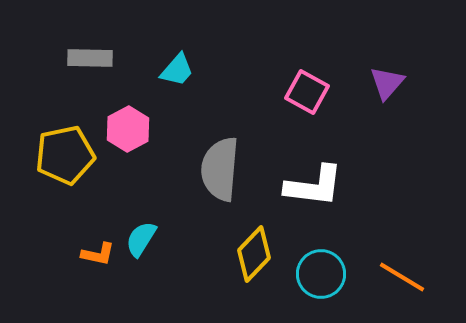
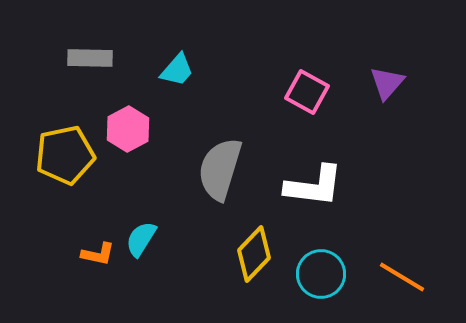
gray semicircle: rotated 12 degrees clockwise
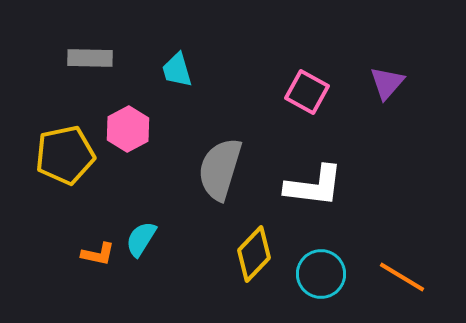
cyan trapezoid: rotated 123 degrees clockwise
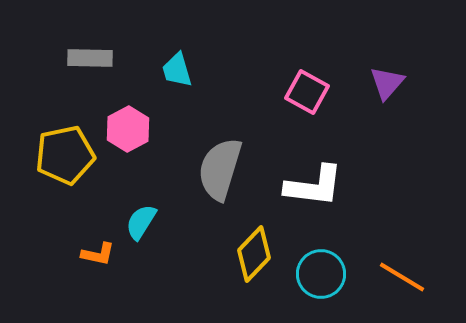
cyan semicircle: moved 17 px up
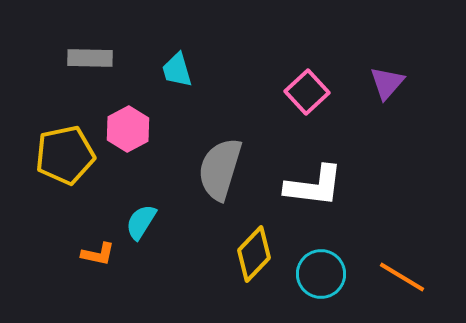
pink square: rotated 18 degrees clockwise
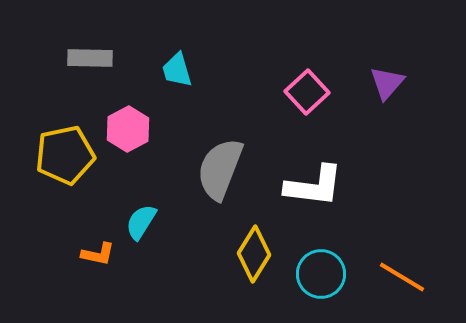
gray semicircle: rotated 4 degrees clockwise
yellow diamond: rotated 12 degrees counterclockwise
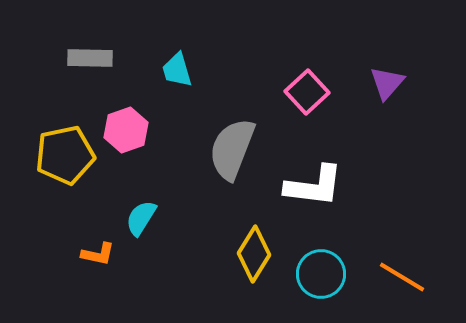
pink hexagon: moved 2 px left, 1 px down; rotated 9 degrees clockwise
gray semicircle: moved 12 px right, 20 px up
cyan semicircle: moved 4 px up
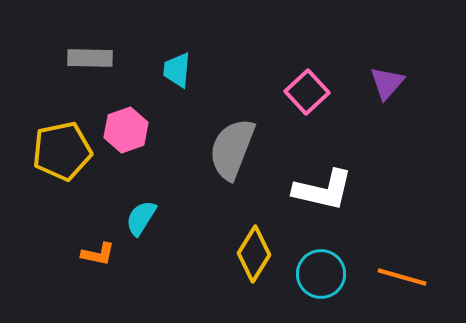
cyan trapezoid: rotated 21 degrees clockwise
yellow pentagon: moved 3 px left, 4 px up
white L-shape: moved 9 px right, 4 px down; rotated 6 degrees clockwise
orange line: rotated 15 degrees counterclockwise
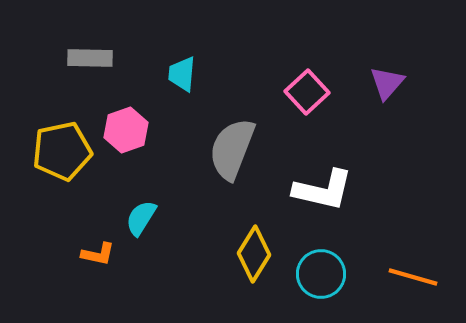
cyan trapezoid: moved 5 px right, 4 px down
orange line: moved 11 px right
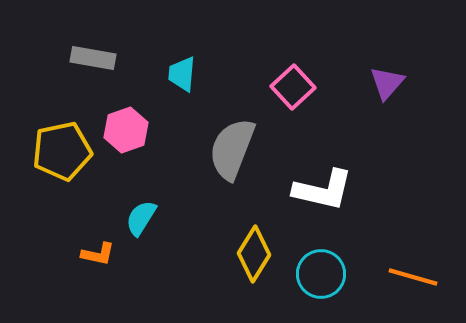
gray rectangle: moved 3 px right; rotated 9 degrees clockwise
pink square: moved 14 px left, 5 px up
